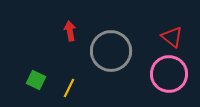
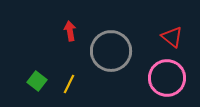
pink circle: moved 2 px left, 4 px down
green square: moved 1 px right, 1 px down; rotated 12 degrees clockwise
yellow line: moved 4 px up
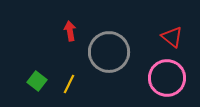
gray circle: moved 2 px left, 1 px down
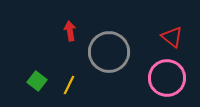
yellow line: moved 1 px down
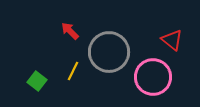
red arrow: rotated 36 degrees counterclockwise
red triangle: moved 3 px down
pink circle: moved 14 px left, 1 px up
yellow line: moved 4 px right, 14 px up
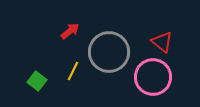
red arrow: rotated 96 degrees clockwise
red triangle: moved 10 px left, 2 px down
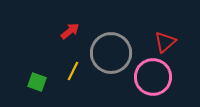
red triangle: moved 3 px right; rotated 40 degrees clockwise
gray circle: moved 2 px right, 1 px down
green square: moved 1 px down; rotated 18 degrees counterclockwise
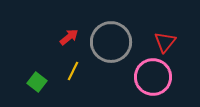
red arrow: moved 1 px left, 6 px down
red triangle: rotated 10 degrees counterclockwise
gray circle: moved 11 px up
green square: rotated 18 degrees clockwise
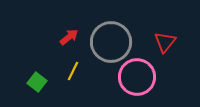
pink circle: moved 16 px left
